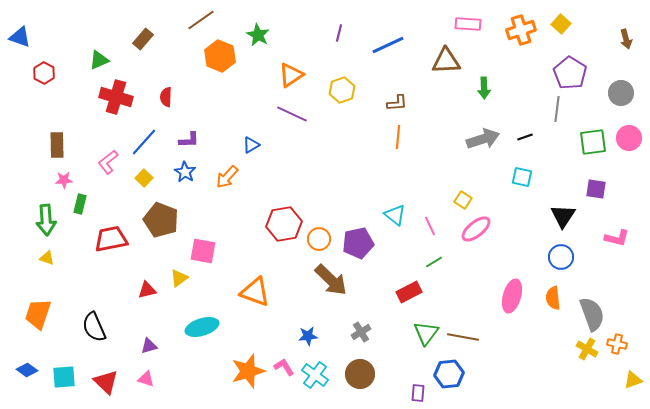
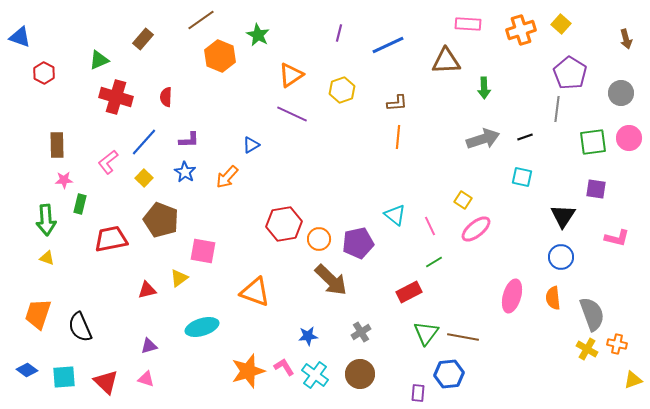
black semicircle at (94, 327): moved 14 px left
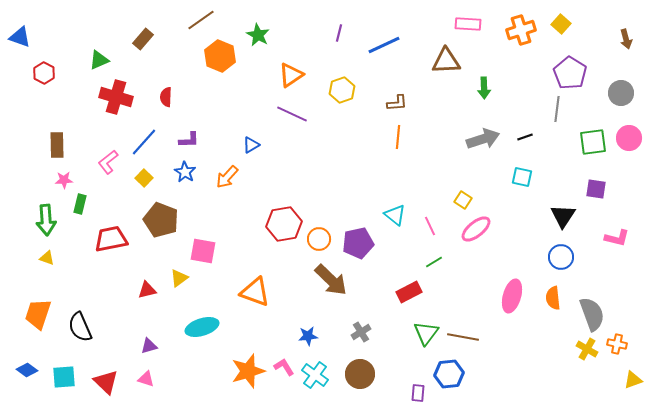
blue line at (388, 45): moved 4 px left
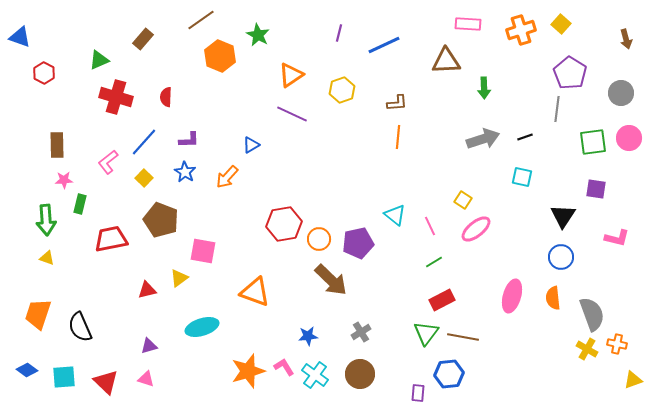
red rectangle at (409, 292): moved 33 px right, 8 px down
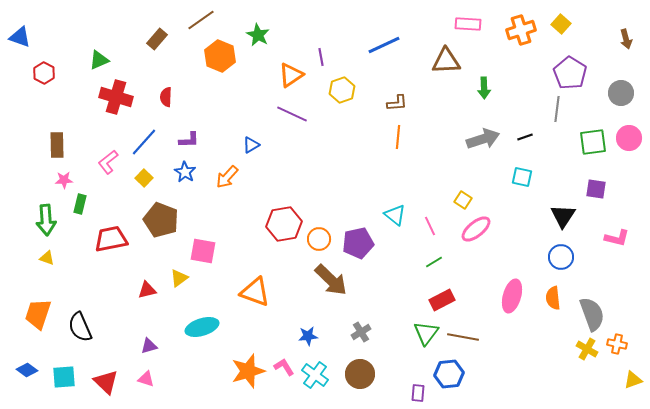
purple line at (339, 33): moved 18 px left, 24 px down; rotated 24 degrees counterclockwise
brown rectangle at (143, 39): moved 14 px right
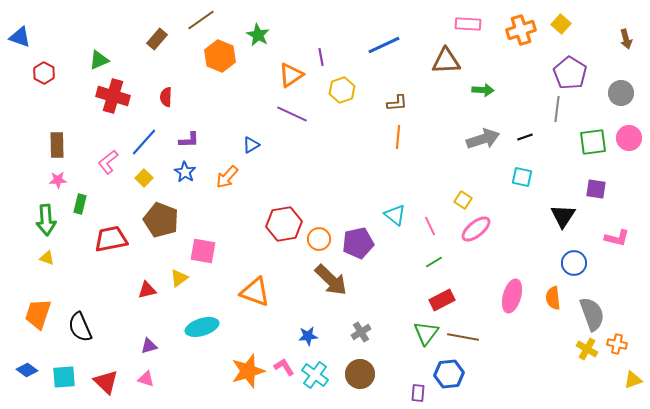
green arrow at (484, 88): moved 1 px left, 2 px down; rotated 85 degrees counterclockwise
red cross at (116, 97): moved 3 px left, 1 px up
pink star at (64, 180): moved 6 px left
blue circle at (561, 257): moved 13 px right, 6 px down
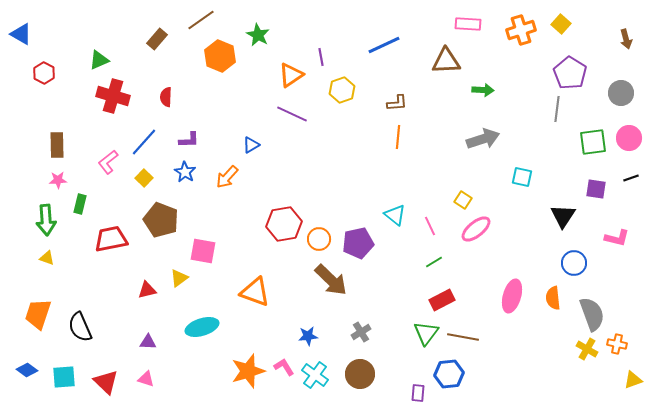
blue triangle at (20, 37): moved 1 px right, 3 px up; rotated 10 degrees clockwise
black line at (525, 137): moved 106 px right, 41 px down
purple triangle at (149, 346): moved 1 px left, 4 px up; rotated 18 degrees clockwise
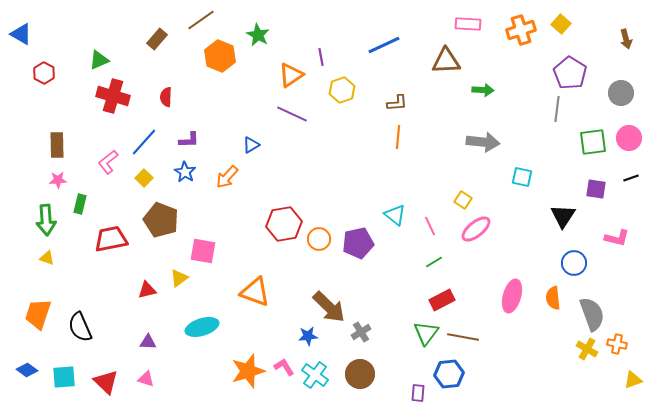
gray arrow at (483, 139): moved 3 px down; rotated 24 degrees clockwise
brown arrow at (331, 280): moved 2 px left, 27 px down
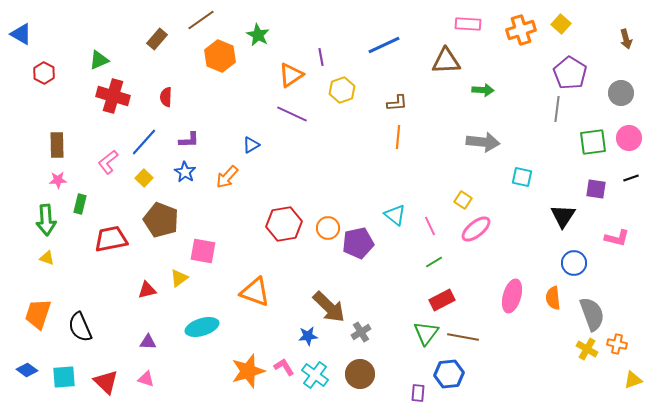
orange circle at (319, 239): moved 9 px right, 11 px up
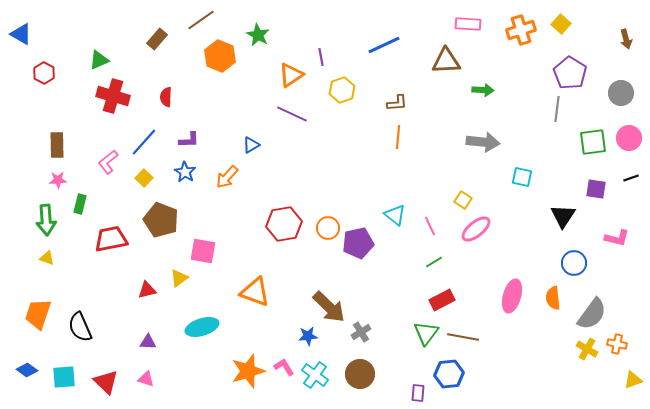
gray semicircle at (592, 314): rotated 56 degrees clockwise
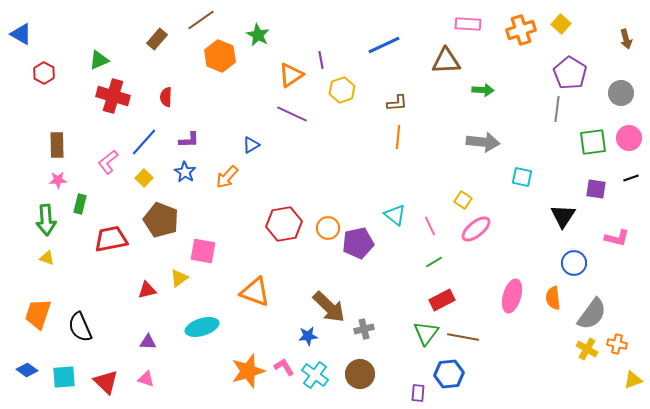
purple line at (321, 57): moved 3 px down
gray cross at (361, 332): moved 3 px right, 3 px up; rotated 18 degrees clockwise
